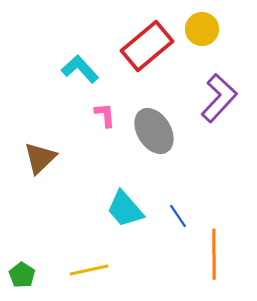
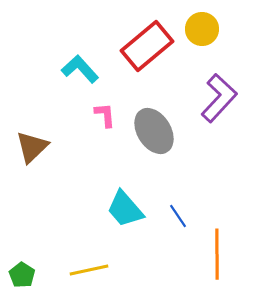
brown triangle: moved 8 px left, 11 px up
orange line: moved 3 px right
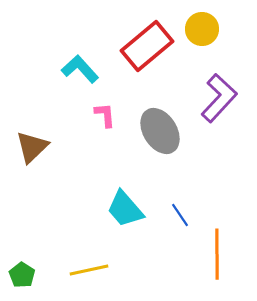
gray ellipse: moved 6 px right
blue line: moved 2 px right, 1 px up
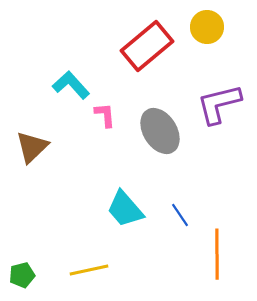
yellow circle: moved 5 px right, 2 px up
cyan L-shape: moved 9 px left, 16 px down
purple L-shape: moved 6 px down; rotated 147 degrees counterclockwise
green pentagon: rotated 25 degrees clockwise
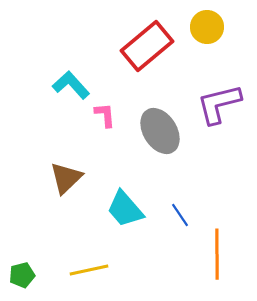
brown triangle: moved 34 px right, 31 px down
